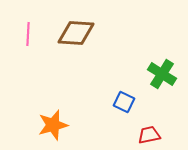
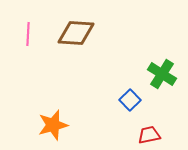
blue square: moved 6 px right, 2 px up; rotated 20 degrees clockwise
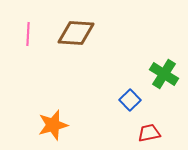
green cross: moved 2 px right
red trapezoid: moved 2 px up
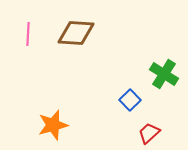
red trapezoid: rotated 30 degrees counterclockwise
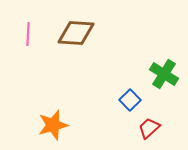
red trapezoid: moved 5 px up
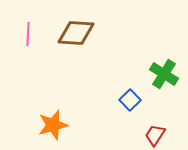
red trapezoid: moved 6 px right, 7 px down; rotated 15 degrees counterclockwise
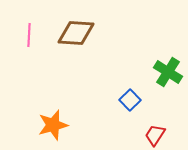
pink line: moved 1 px right, 1 px down
green cross: moved 4 px right, 2 px up
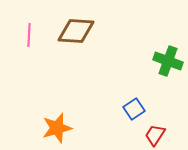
brown diamond: moved 2 px up
green cross: moved 11 px up; rotated 12 degrees counterclockwise
blue square: moved 4 px right, 9 px down; rotated 10 degrees clockwise
orange star: moved 4 px right, 3 px down
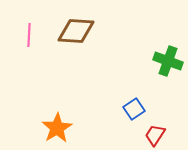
orange star: rotated 16 degrees counterclockwise
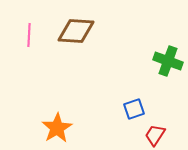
blue square: rotated 15 degrees clockwise
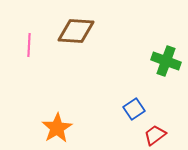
pink line: moved 10 px down
green cross: moved 2 px left
blue square: rotated 15 degrees counterclockwise
red trapezoid: rotated 20 degrees clockwise
